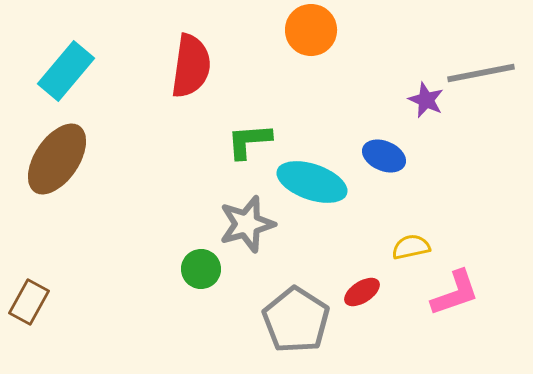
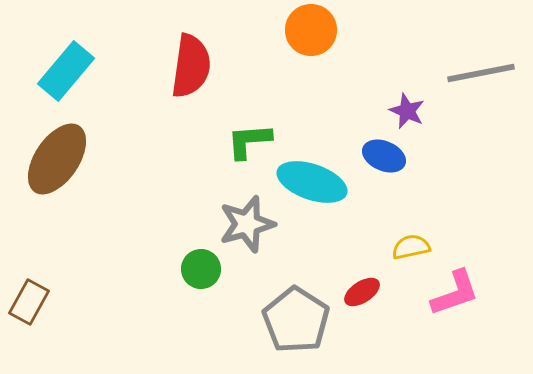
purple star: moved 19 px left, 11 px down
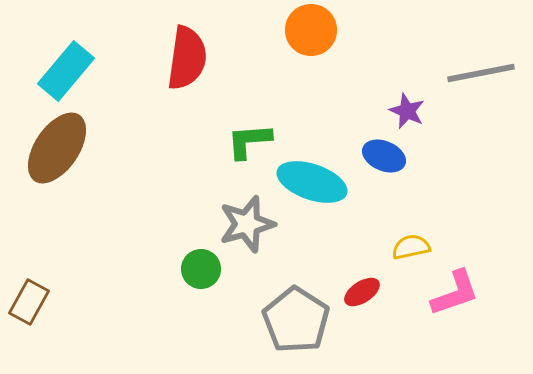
red semicircle: moved 4 px left, 8 px up
brown ellipse: moved 11 px up
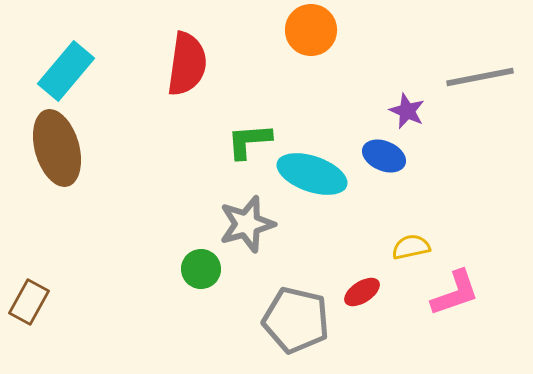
red semicircle: moved 6 px down
gray line: moved 1 px left, 4 px down
brown ellipse: rotated 50 degrees counterclockwise
cyan ellipse: moved 8 px up
gray pentagon: rotated 20 degrees counterclockwise
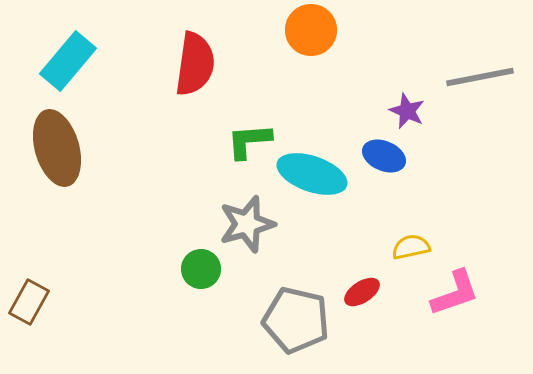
red semicircle: moved 8 px right
cyan rectangle: moved 2 px right, 10 px up
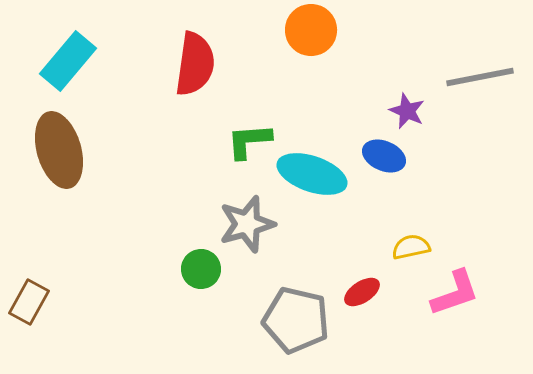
brown ellipse: moved 2 px right, 2 px down
